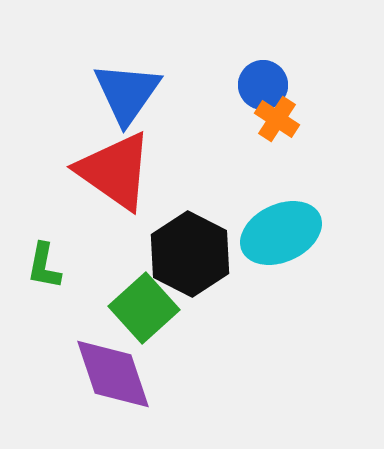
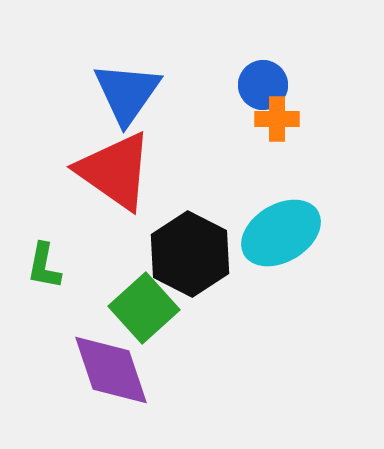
orange cross: rotated 33 degrees counterclockwise
cyan ellipse: rotated 6 degrees counterclockwise
purple diamond: moved 2 px left, 4 px up
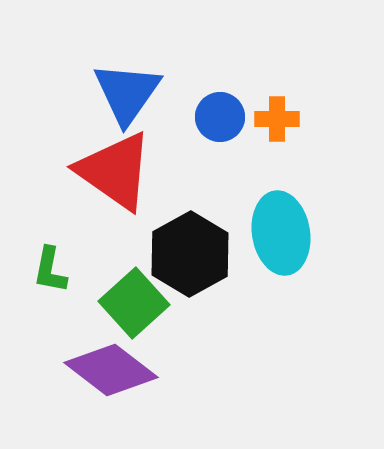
blue circle: moved 43 px left, 32 px down
cyan ellipse: rotated 68 degrees counterclockwise
black hexagon: rotated 4 degrees clockwise
green L-shape: moved 6 px right, 4 px down
green square: moved 10 px left, 5 px up
purple diamond: rotated 34 degrees counterclockwise
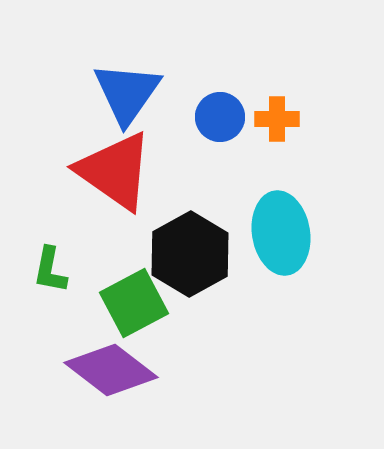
green square: rotated 14 degrees clockwise
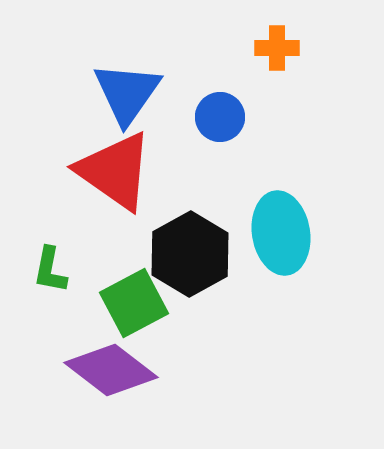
orange cross: moved 71 px up
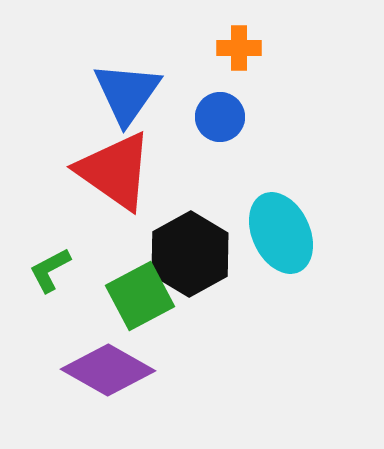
orange cross: moved 38 px left
cyan ellipse: rotated 16 degrees counterclockwise
green L-shape: rotated 51 degrees clockwise
green square: moved 6 px right, 7 px up
purple diamond: moved 3 px left; rotated 8 degrees counterclockwise
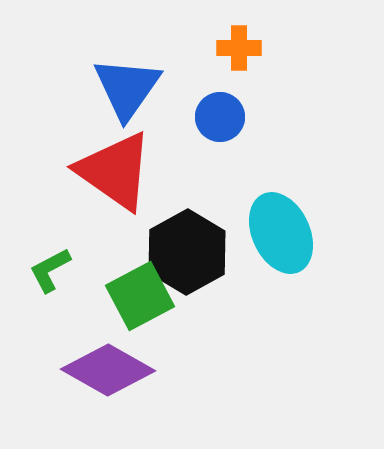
blue triangle: moved 5 px up
black hexagon: moved 3 px left, 2 px up
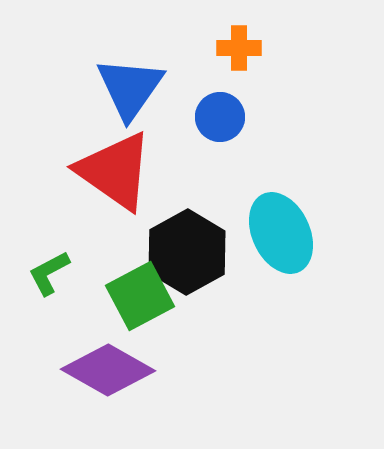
blue triangle: moved 3 px right
green L-shape: moved 1 px left, 3 px down
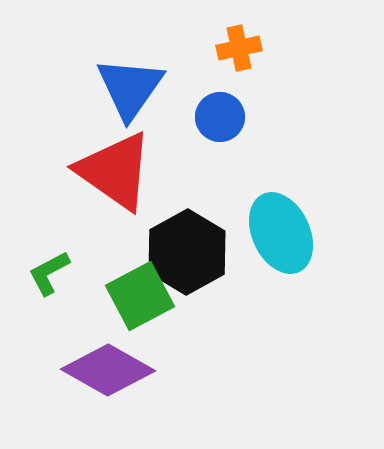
orange cross: rotated 12 degrees counterclockwise
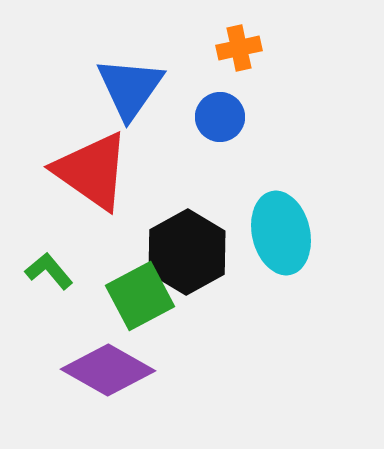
red triangle: moved 23 px left
cyan ellipse: rotated 12 degrees clockwise
green L-shape: moved 2 px up; rotated 78 degrees clockwise
